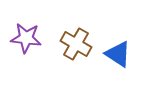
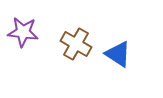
purple star: moved 3 px left, 6 px up
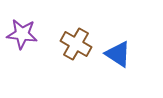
purple star: moved 1 px left, 2 px down
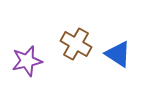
purple star: moved 5 px right, 27 px down; rotated 20 degrees counterclockwise
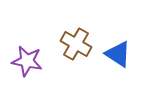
purple star: rotated 24 degrees clockwise
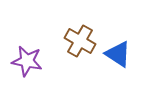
brown cross: moved 4 px right, 3 px up
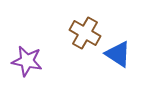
brown cross: moved 5 px right, 8 px up
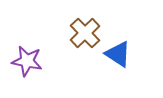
brown cross: rotated 16 degrees clockwise
